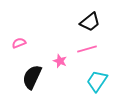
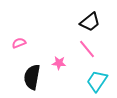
pink line: rotated 66 degrees clockwise
pink star: moved 1 px left, 2 px down; rotated 16 degrees counterclockwise
black semicircle: rotated 15 degrees counterclockwise
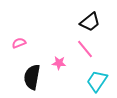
pink line: moved 2 px left
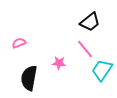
black semicircle: moved 3 px left, 1 px down
cyan trapezoid: moved 5 px right, 11 px up
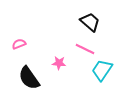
black trapezoid: rotated 100 degrees counterclockwise
pink semicircle: moved 1 px down
pink line: rotated 24 degrees counterclockwise
black semicircle: rotated 45 degrees counterclockwise
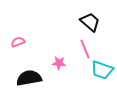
pink semicircle: moved 1 px left, 2 px up
pink line: rotated 42 degrees clockwise
cyan trapezoid: rotated 105 degrees counterclockwise
black semicircle: rotated 115 degrees clockwise
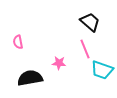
pink semicircle: rotated 80 degrees counterclockwise
black semicircle: moved 1 px right
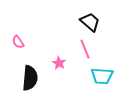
pink semicircle: rotated 24 degrees counterclockwise
pink star: rotated 24 degrees clockwise
cyan trapezoid: moved 6 px down; rotated 15 degrees counterclockwise
black semicircle: rotated 105 degrees clockwise
